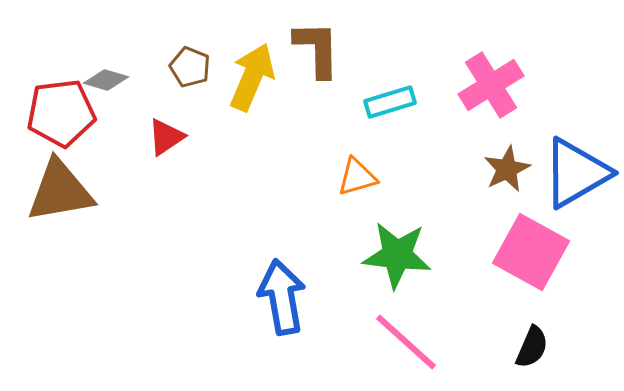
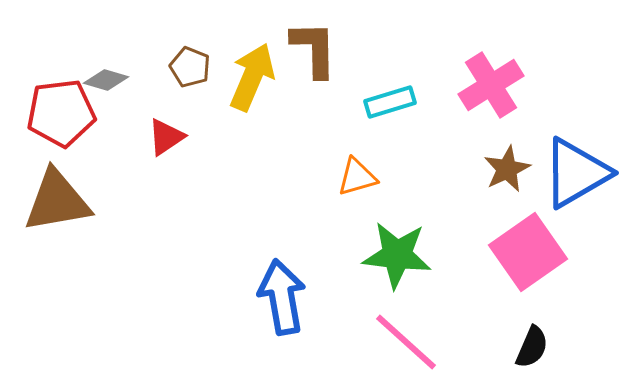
brown L-shape: moved 3 px left
brown triangle: moved 3 px left, 10 px down
pink square: moved 3 px left; rotated 26 degrees clockwise
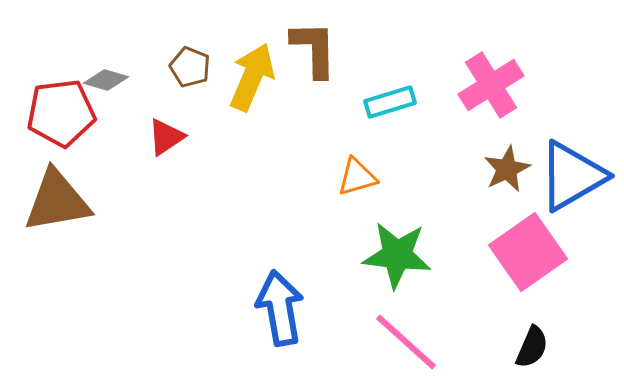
blue triangle: moved 4 px left, 3 px down
blue arrow: moved 2 px left, 11 px down
